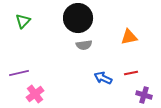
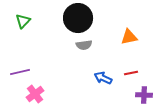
purple line: moved 1 px right, 1 px up
purple cross: rotated 14 degrees counterclockwise
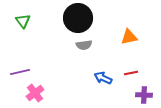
green triangle: rotated 21 degrees counterclockwise
pink cross: moved 1 px up
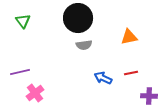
purple cross: moved 5 px right, 1 px down
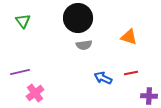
orange triangle: rotated 30 degrees clockwise
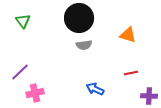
black circle: moved 1 px right
orange triangle: moved 1 px left, 2 px up
purple line: rotated 30 degrees counterclockwise
blue arrow: moved 8 px left, 11 px down
pink cross: rotated 24 degrees clockwise
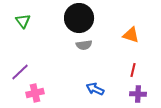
orange triangle: moved 3 px right
red line: moved 2 px right, 3 px up; rotated 64 degrees counterclockwise
purple cross: moved 11 px left, 2 px up
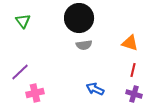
orange triangle: moved 1 px left, 8 px down
purple cross: moved 4 px left; rotated 14 degrees clockwise
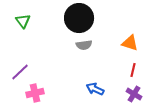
purple cross: rotated 14 degrees clockwise
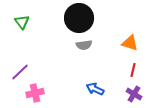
green triangle: moved 1 px left, 1 px down
